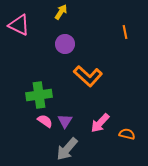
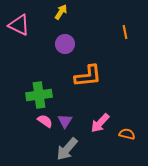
orange L-shape: rotated 48 degrees counterclockwise
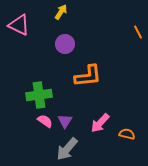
orange line: moved 13 px right; rotated 16 degrees counterclockwise
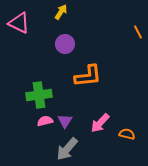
pink triangle: moved 2 px up
pink semicircle: rotated 49 degrees counterclockwise
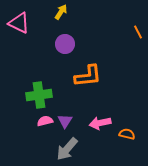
pink arrow: rotated 35 degrees clockwise
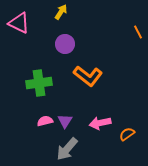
orange L-shape: rotated 44 degrees clockwise
green cross: moved 12 px up
orange semicircle: rotated 49 degrees counterclockwise
